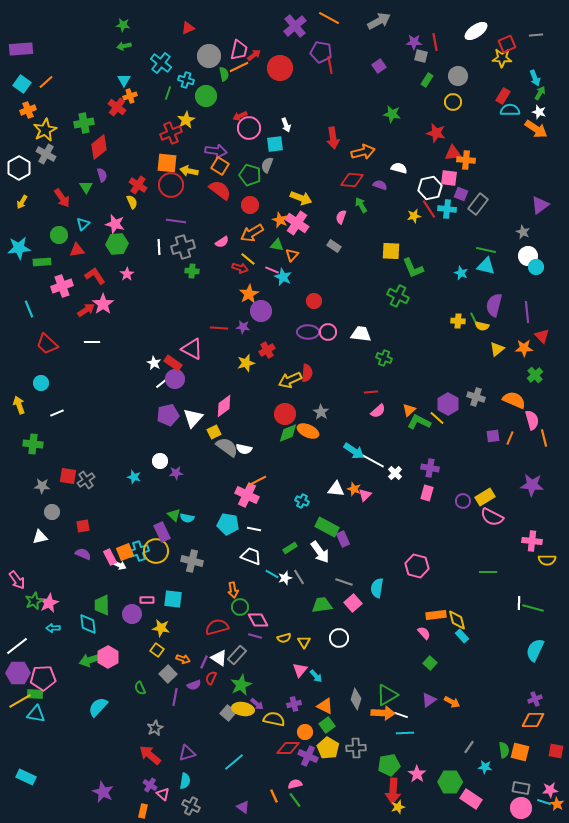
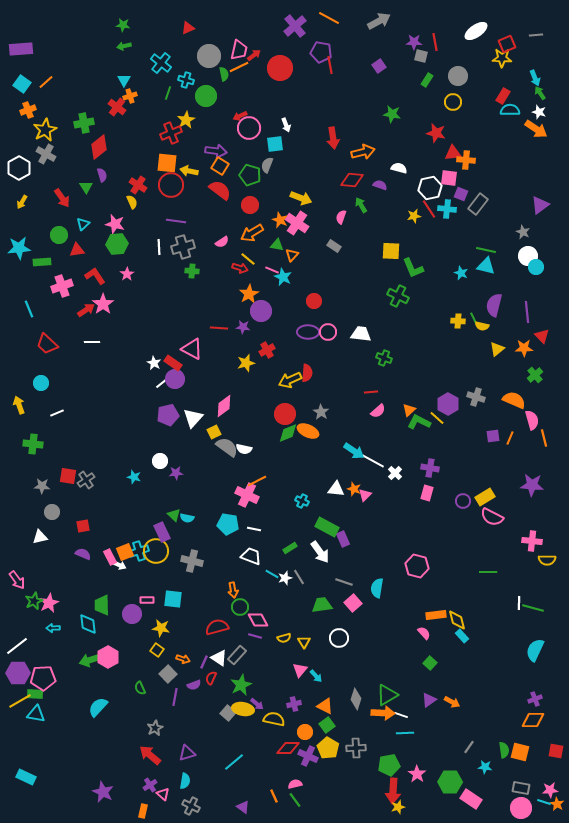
green arrow at (540, 93): rotated 64 degrees counterclockwise
purple cross at (150, 785): rotated 24 degrees clockwise
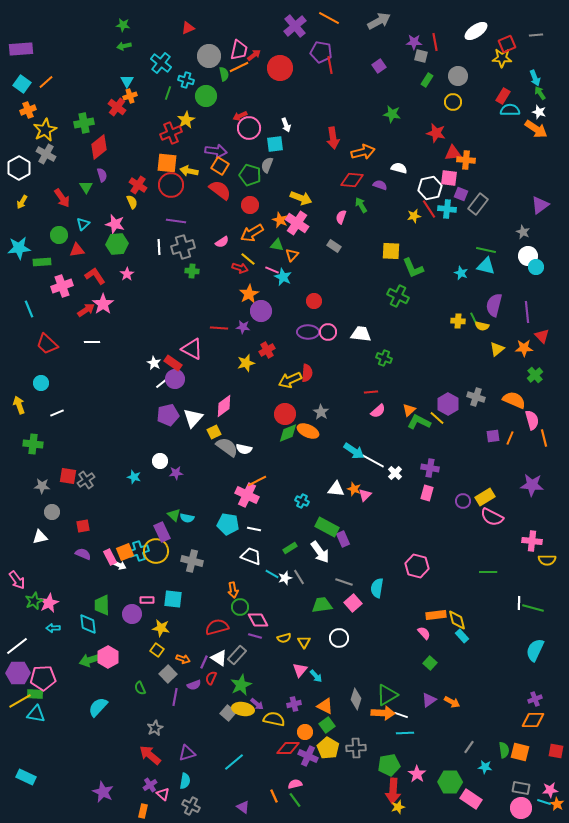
cyan triangle at (124, 80): moved 3 px right, 1 px down
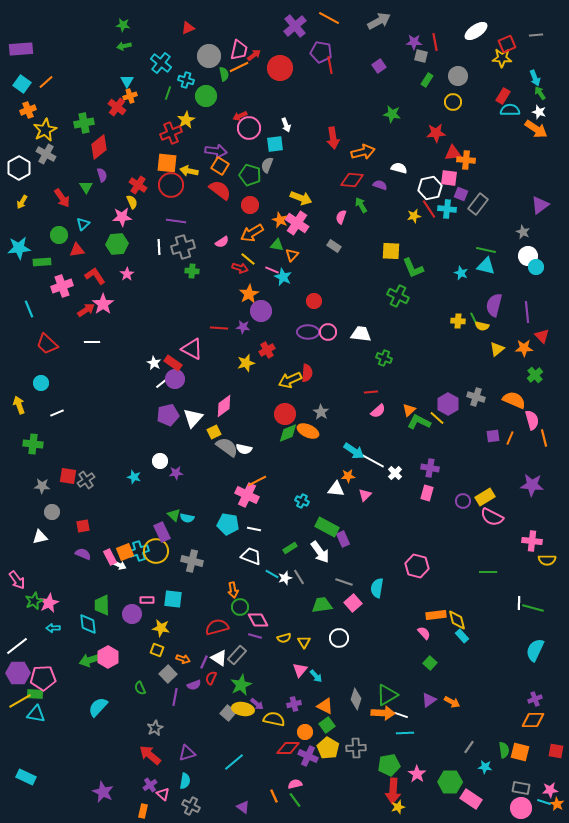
red star at (436, 133): rotated 18 degrees counterclockwise
pink star at (115, 224): moved 7 px right, 7 px up; rotated 18 degrees counterclockwise
orange star at (354, 489): moved 6 px left, 13 px up; rotated 24 degrees counterclockwise
yellow square at (157, 650): rotated 16 degrees counterclockwise
